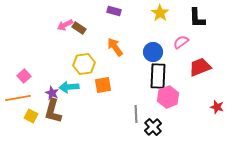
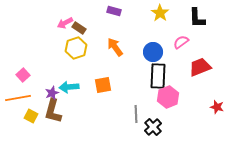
pink arrow: moved 2 px up
yellow hexagon: moved 8 px left, 16 px up; rotated 10 degrees counterclockwise
pink square: moved 1 px left, 1 px up
purple star: rotated 24 degrees clockwise
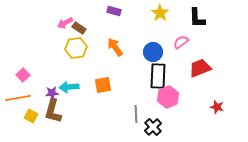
yellow hexagon: rotated 10 degrees clockwise
red trapezoid: moved 1 px down
purple star: rotated 16 degrees clockwise
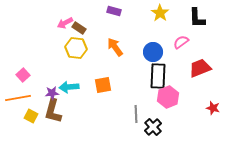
yellow hexagon: rotated 15 degrees clockwise
red star: moved 4 px left, 1 px down
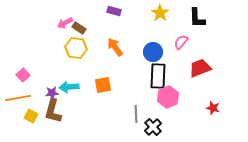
pink semicircle: rotated 14 degrees counterclockwise
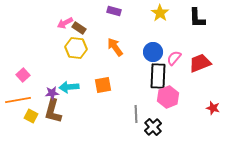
pink semicircle: moved 7 px left, 16 px down
red trapezoid: moved 5 px up
orange line: moved 2 px down
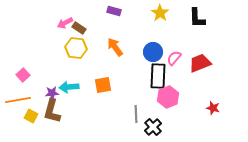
brown L-shape: moved 1 px left
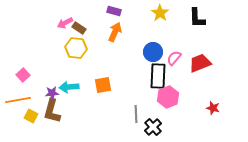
orange arrow: moved 15 px up; rotated 60 degrees clockwise
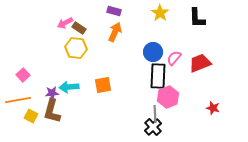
gray line: moved 19 px right
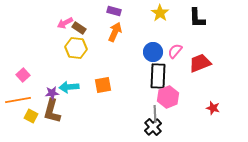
pink semicircle: moved 1 px right, 7 px up
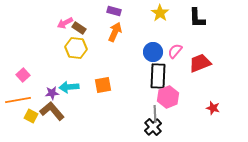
brown L-shape: rotated 125 degrees clockwise
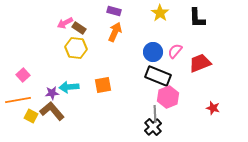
black rectangle: rotated 70 degrees counterclockwise
